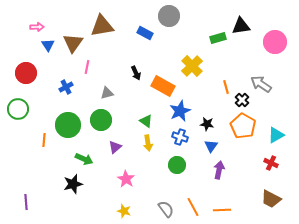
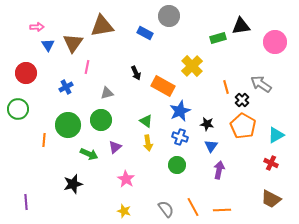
green arrow at (84, 159): moved 5 px right, 5 px up
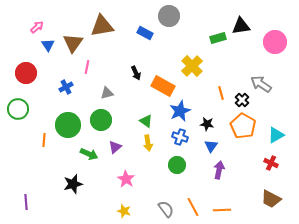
pink arrow at (37, 27): rotated 40 degrees counterclockwise
orange line at (226, 87): moved 5 px left, 6 px down
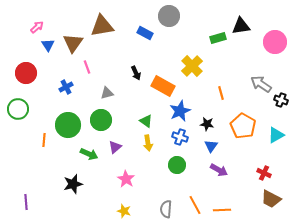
pink line at (87, 67): rotated 32 degrees counterclockwise
black cross at (242, 100): moved 39 px right; rotated 24 degrees counterclockwise
red cross at (271, 163): moved 7 px left, 10 px down
purple arrow at (219, 170): rotated 108 degrees clockwise
orange line at (193, 207): moved 2 px right, 2 px up
gray semicircle at (166, 209): rotated 138 degrees counterclockwise
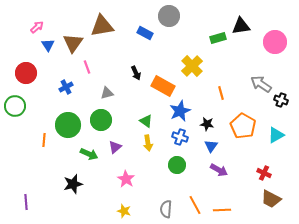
green circle at (18, 109): moved 3 px left, 3 px up
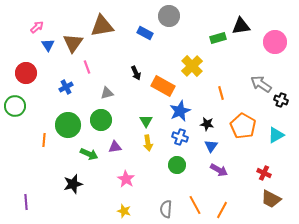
green triangle at (146, 121): rotated 24 degrees clockwise
purple triangle at (115, 147): rotated 32 degrees clockwise
orange line at (222, 210): rotated 60 degrees counterclockwise
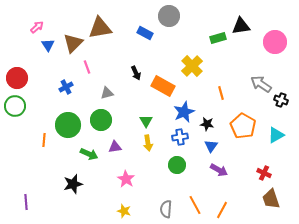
brown triangle at (102, 26): moved 2 px left, 2 px down
brown triangle at (73, 43): rotated 10 degrees clockwise
red circle at (26, 73): moved 9 px left, 5 px down
blue star at (180, 111): moved 4 px right, 1 px down
blue cross at (180, 137): rotated 28 degrees counterclockwise
brown trapezoid at (271, 199): rotated 45 degrees clockwise
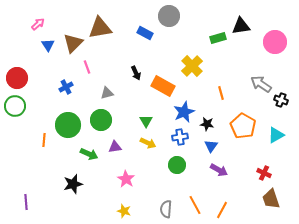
pink arrow at (37, 27): moved 1 px right, 3 px up
yellow arrow at (148, 143): rotated 56 degrees counterclockwise
